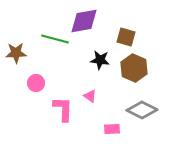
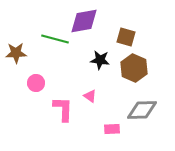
gray diamond: rotated 28 degrees counterclockwise
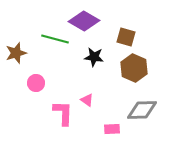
purple diamond: rotated 40 degrees clockwise
brown star: rotated 15 degrees counterclockwise
black star: moved 6 px left, 3 px up
pink triangle: moved 3 px left, 4 px down
pink L-shape: moved 4 px down
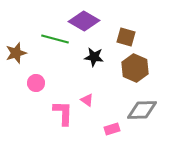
brown hexagon: moved 1 px right
pink rectangle: rotated 14 degrees counterclockwise
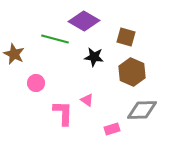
brown star: moved 2 px left, 1 px down; rotated 30 degrees counterclockwise
brown hexagon: moved 3 px left, 4 px down
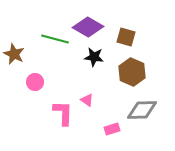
purple diamond: moved 4 px right, 6 px down
pink circle: moved 1 px left, 1 px up
